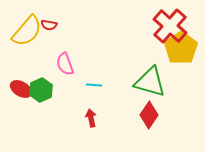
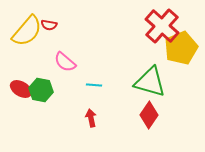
red cross: moved 8 px left
yellow pentagon: rotated 12 degrees clockwise
pink semicircle: moved 2 px up; rotated 30 degrees counterclockwise
green hexagon: rotated 25 degrees counterclockwise
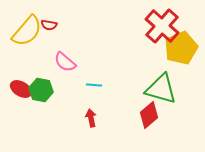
green triangle: moved 11 px right, 7 px down
red diamond: rotated 16 degrees clockwise
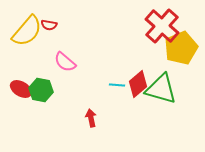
cyan line: moved 23 px right
red diamond: moved 11 px left, 31 px up
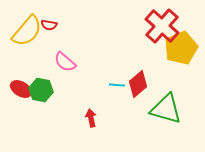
green triangle: moved 5 px right, 20 px down
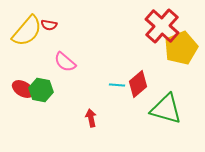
red ellipse: moved 2 px right
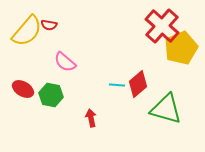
green hexagon: moved 10 px right, 5 px down
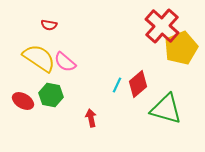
yellow semicircle: moved 12 px right, 27 px down; rotated 96 degrees counterclockwise
cyan line: rotated 70 degrees counterclockwise
red ellipse: moved 12 px down
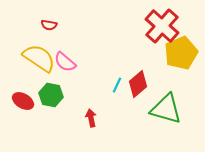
yellow pentagon: moved 5 px down
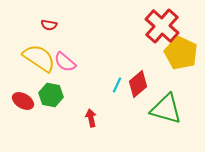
yellow pentagon: rotated 24 degrees counterclockwise
